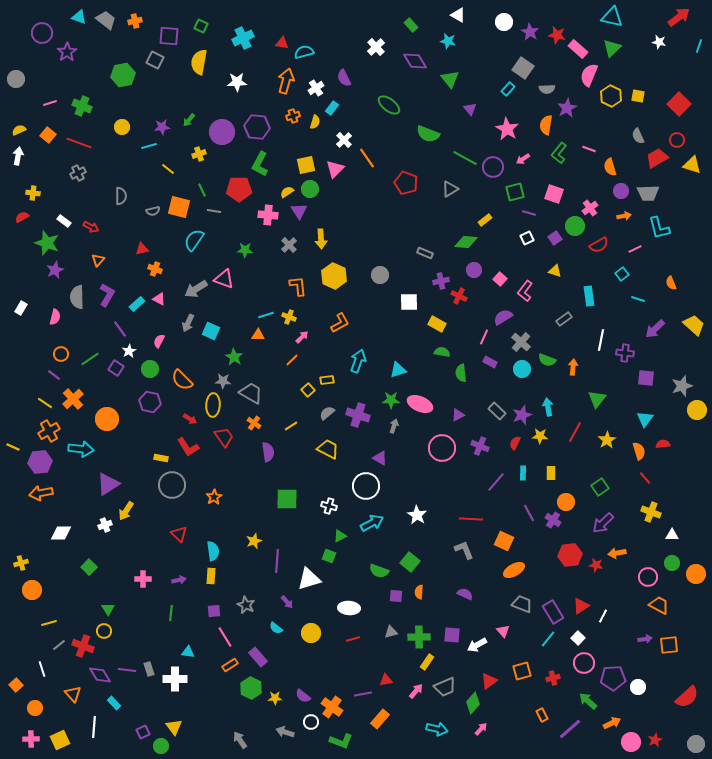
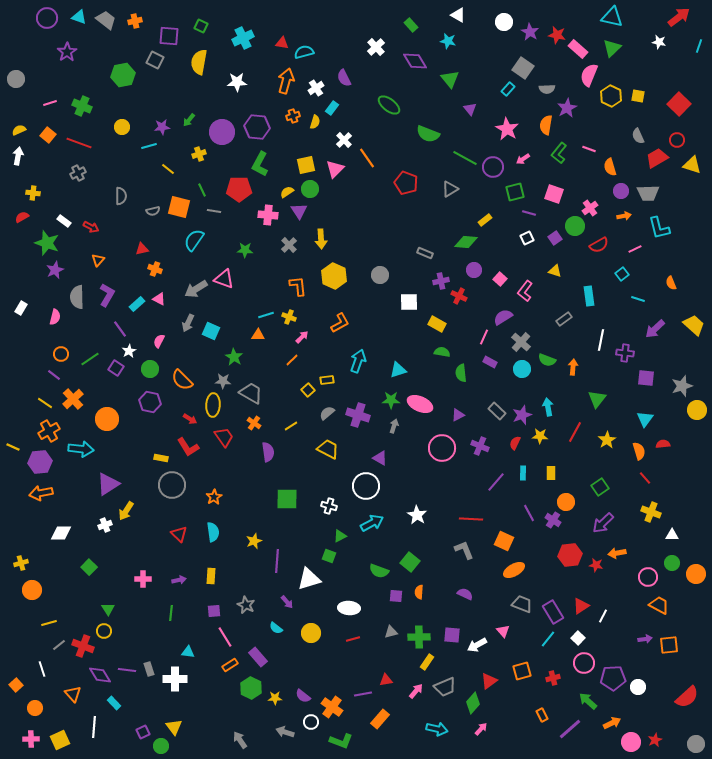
purple circle at (42, 33): moved 5 px right, 15 px up
cyan semicircle at (213, 551): moved 19 px up
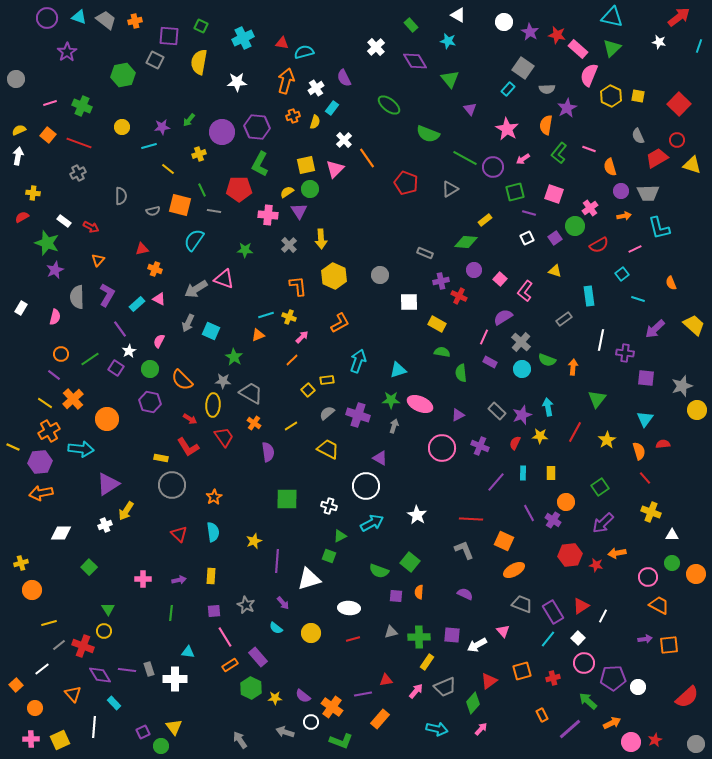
orange square at (179, 207): moved 1 px right, 2 px up
orange triangle at (258, 335): rotated 24 degrees counterclockwise
purple arrow at (287, 602): moved 4 px left, 1 px down
white line at (42, 669): rotated 70 degrees clockwise
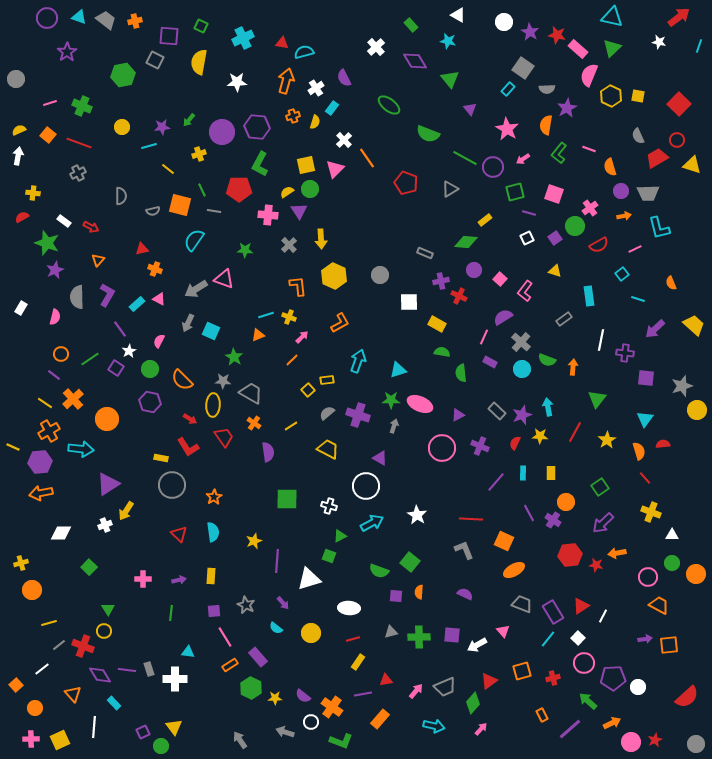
yellow rectangle at (427, 662): moved 69 px left
cyan arrow at (437, 729): moved 3 px left, 3 px up
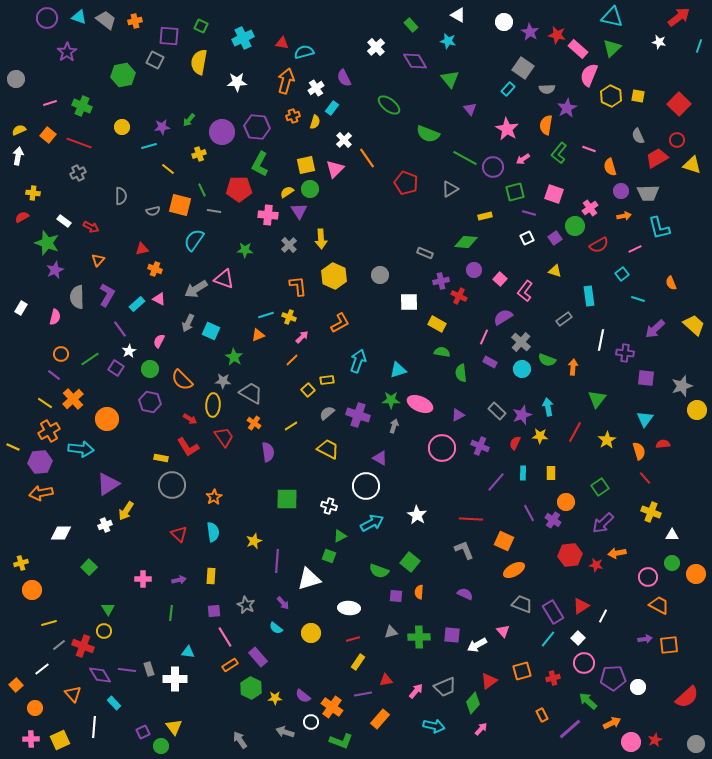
yellow rectangle at (485, 220): moved 4 px up; rotated 24 degrees clockwise
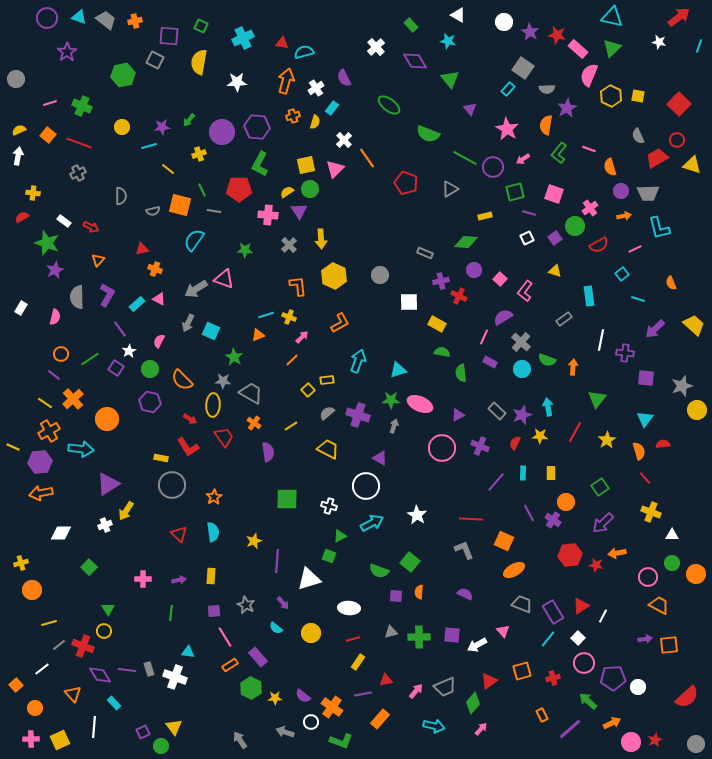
white cross at (175, 679): moved 2 px up; rotated 20 degrees clockwise
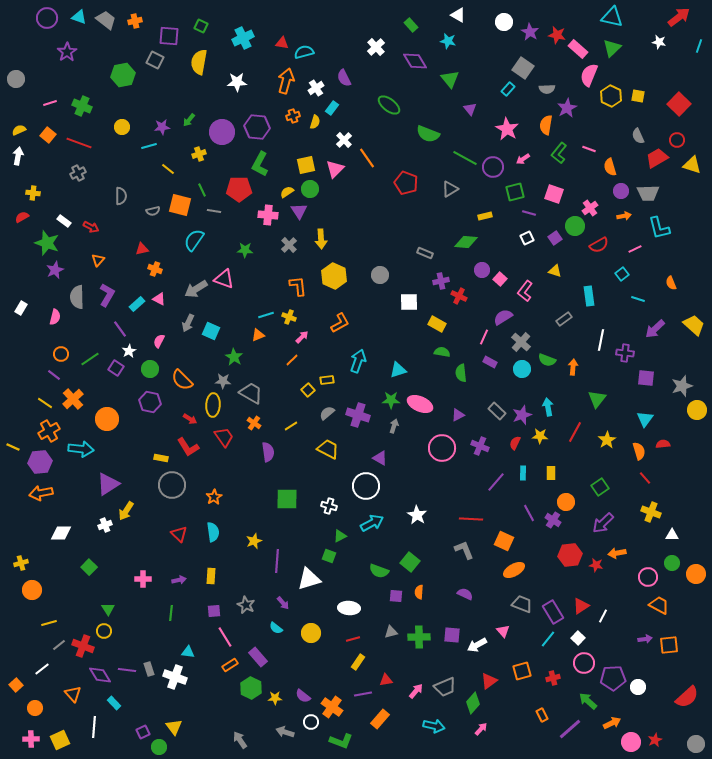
purple circle at (474, 270): moved 8 px right
green circle at (161, 746): moved 2 px left, 1 px down
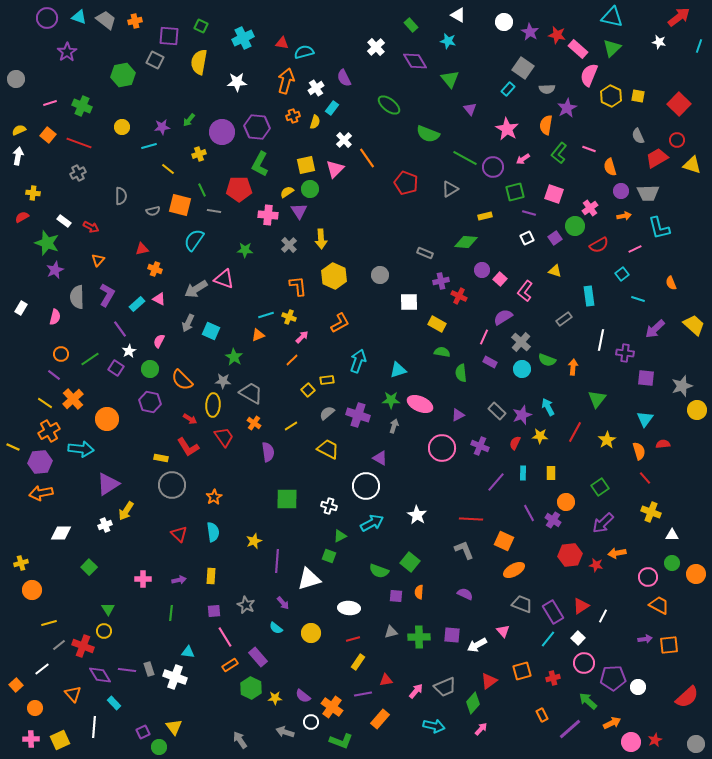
cyan arrow at (548, 407): rotated 18 degrees counterclockwise
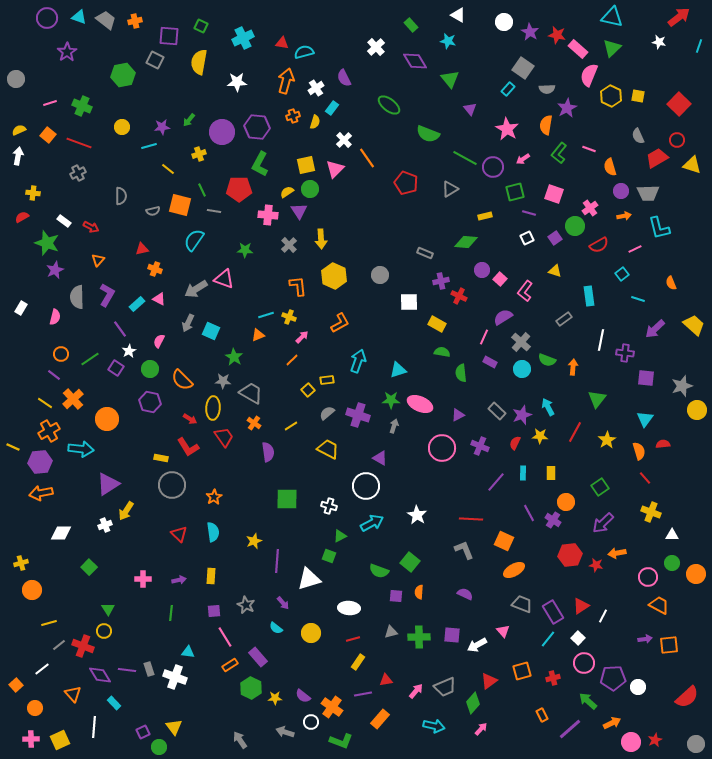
yellow ellipse at (213, 405): moved 3 px down
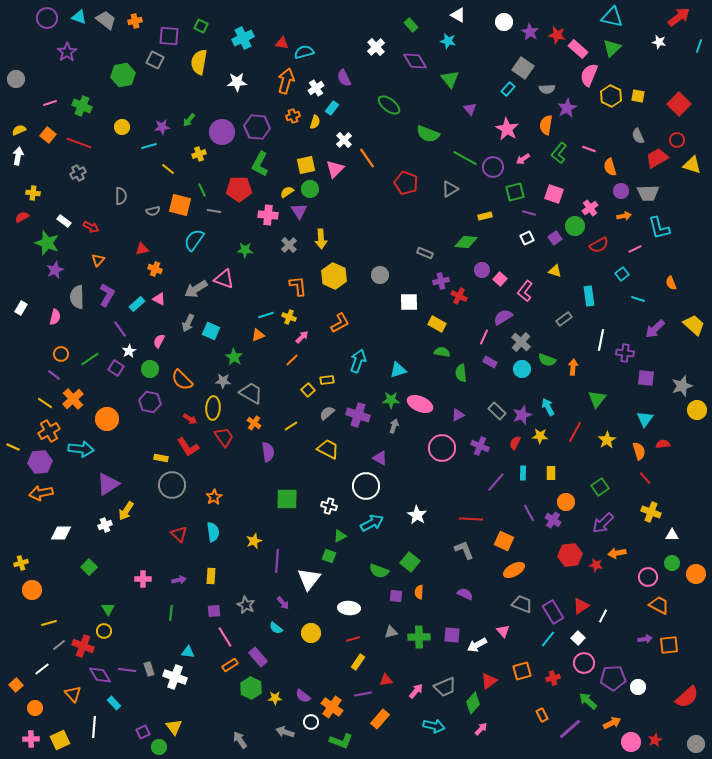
white triangle at (309, 579): rotated 35 degrees counterclockwise
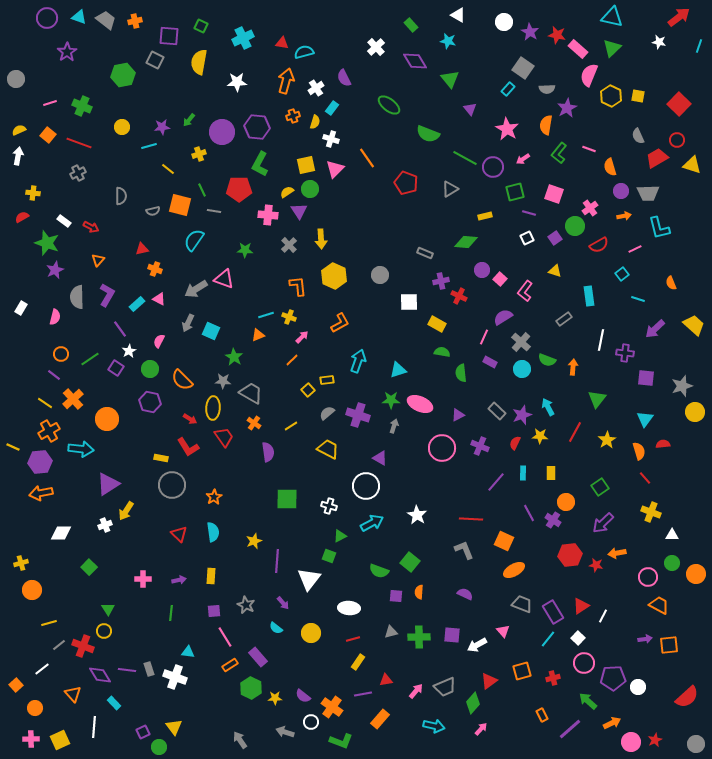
white cross at (344, 140): moved 13 px left, 1 px up; rotated 28 degrees counterclockwise
yellow circle at (697, 410): moved 2 px left, 2 px down
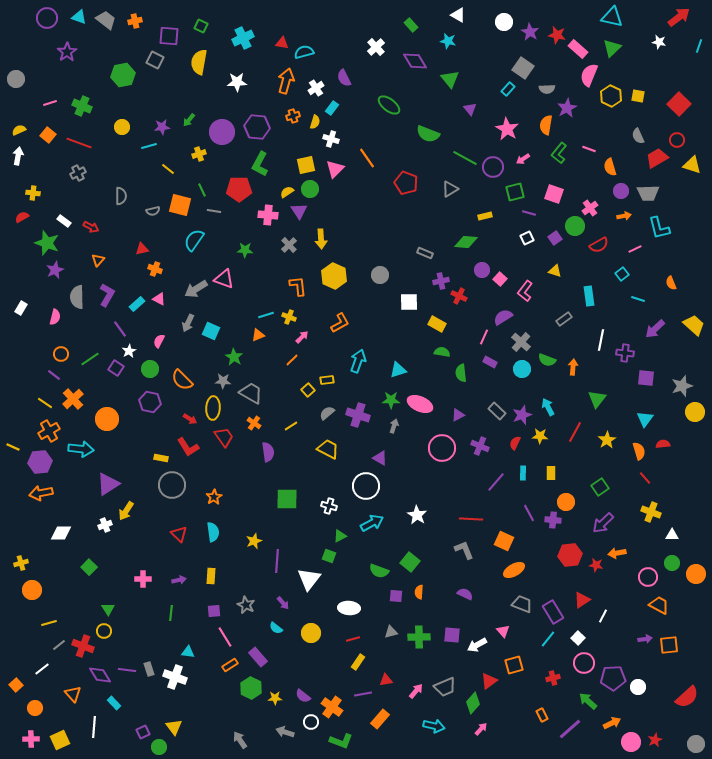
purple cross at (553, 520): rotated 28 degrees counterclockwise
red triangle at (581, 606): moved 1 px right, 6 px up
orange square at (522, 671): moved 8 px left, 6 px up
